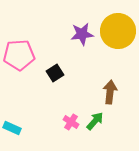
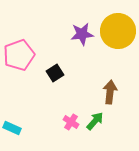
pink pentagon: rotated 16 degrees counterclockwise
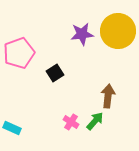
pink pentagon: moved 2 px up
brown arrow: moved 2 px left, 4 px down
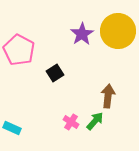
purple star: rotated 25 degrees counterclockwise
pink pentagon: moved 3 px up; rotated 24 degrees counterclockwise
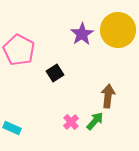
yellow circle: moved 1 px up
pink cross: rotated 14 degrees clockwise
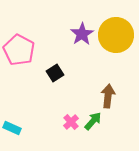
yellow circle: moved 2 px left, 5 px down
green arrow: moved 2 px left
